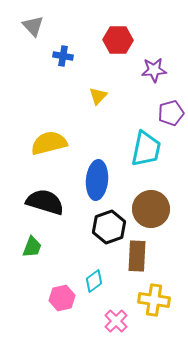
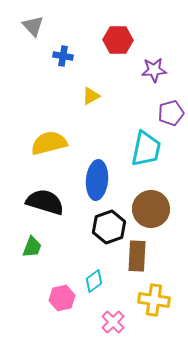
yellow triangle: moved 7 px left; rotated 18 degrees clockwise
pink cross: moved 3 px left, 1 px down
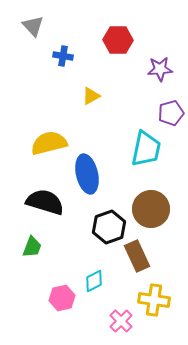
purple star: moved 6 px right, 1 px up
blue ellipse: moved 10 px left, 6 px up; rotated 18 degrees counterclockwise
brown rectangle: rotated 28 degrees counterclockwise
cyan diamond: rotated 10 degrees clockwise
pink cross: moved 8 px right, 1 px up
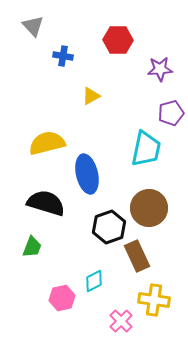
yellow semicircle: moved 2 px left
black semicircle: moved 1 px right, 1 px down
brown circle: moved 2 px left, 1 px up
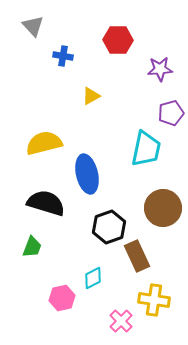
yellow semicircle: moved 3 px left
brown circle: moved 14 px right
cyan diamond: moved 1 px left, 3 px up
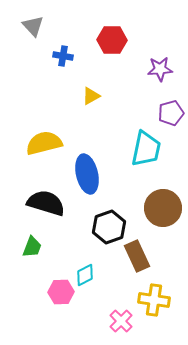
red hexagon: moved 6 px left
cyan diamond: moved 8 px left, 3 px up
pink hexagon: moved 1 px left, 6 px up; rotated 10 degrees clockwise
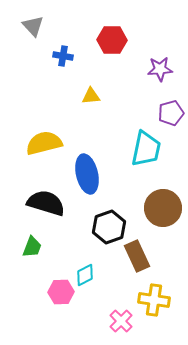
yellow triangle: rotated 24 degrees clockwise
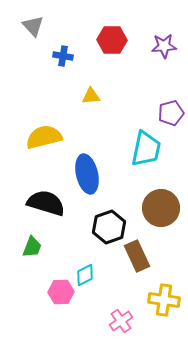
purple star: moved 4 px right, 23 px up
yellow semicircle: moved 6 px up
brown circle: moved 2 px left
yellow cross: moved 10 px right
pink cross: rotated 10 degrees clockwise
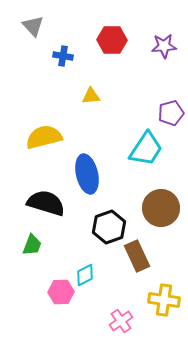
cyan trapezoid: rotated 21 degrees clockwise
green trapezoid: moved 2 px up
